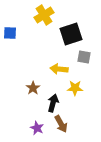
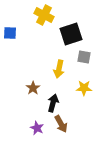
yellow cross: rotated 30 degrees counterclockwise
yellow arrow: rotated 84 degrees counterclockwise
yellow star: moved 9 px right
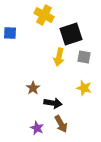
yellow arrow: moved 12 px up
yellow star: rotated 14 degrees clockwise
black arrow: rotated 84 degrees clockwise
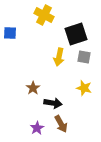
black square: moved 5 px right
purple star: rotated 16 degrees clockwise
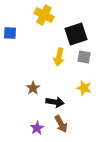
black arrow: moved 2 px right, 1 px up
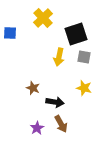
yellow cross: moved 1 px left, 3 px down; rotated 18 degrees clockwise
brown star: rotated 16 degrees counterclockwise
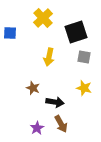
black square: moved 2 px up
yellow arrow: moved 10 px left
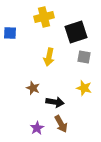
yellow cross: moved 1 px right, 1 px up; rotated 30 degrees clockwise
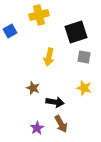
yellow cross: moved 5 px left, 2 px up
blue square: moved 2 px up; rotated 32 degrees counterclockwise
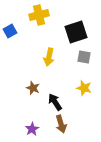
black arrow: rotated 132 degrees counterclockwise
brown arrow: rotated 12 degrees clockwise
purple star: moved 5 px left, 1 px down
